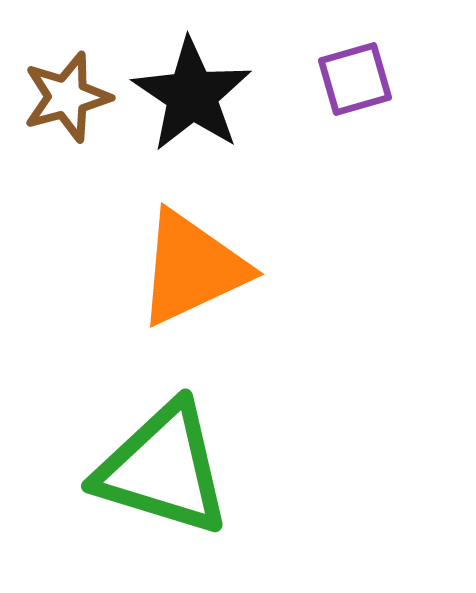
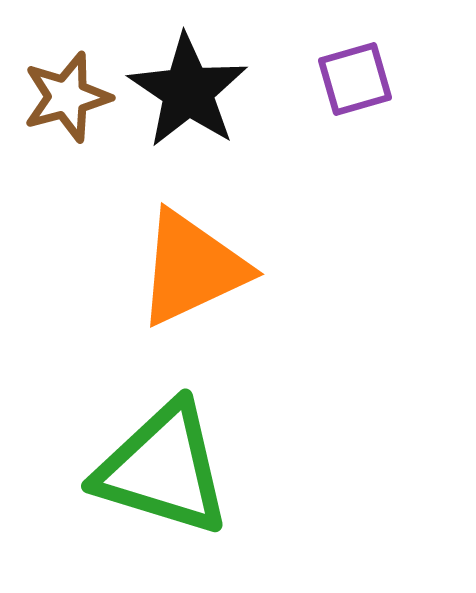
black star: moved 4 px left, 4 px up
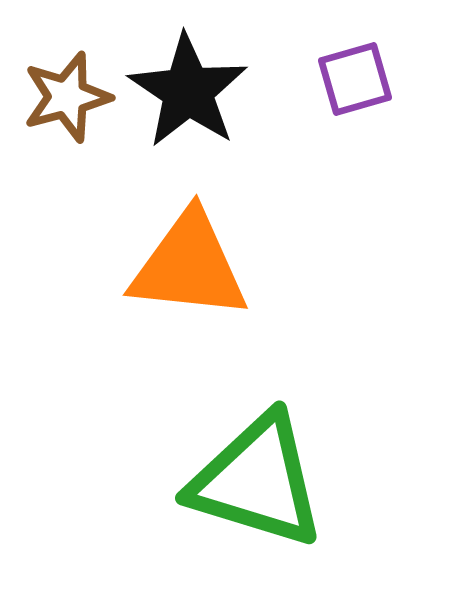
orange triangle: moved 3 px left, 2 px up; rotated 31 degrees clockwise
green triangle: moved 94 px right, 12 px down
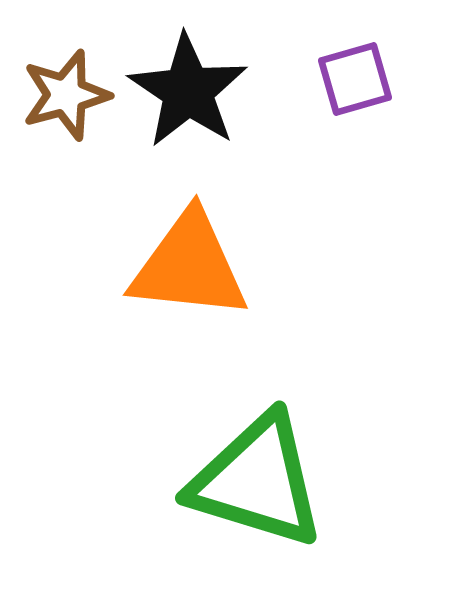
brown star: moved 1 px left, 2 px up
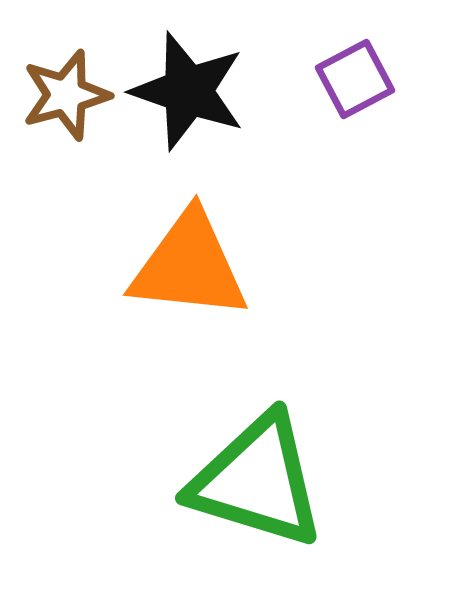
purple square: rotated 12 degrees counterclockwise
black star: rotated 15 degrees counterclockwise
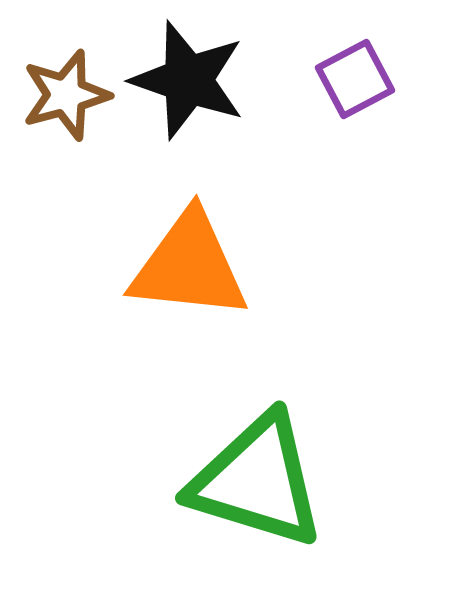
black star: moved 11 px up
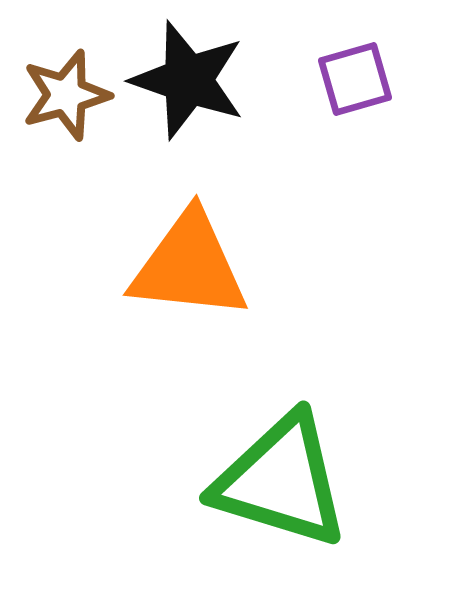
purple square: rotated 12 degrees clockwise
green triangle: moved 24 px right
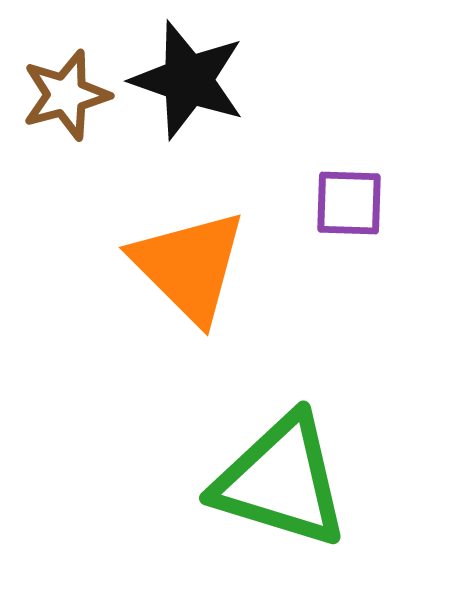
purple square: moved 6 px left, 124 px down; rotated 18 degrees clockwise
orange triangle: rotated 39 degrees clockwise
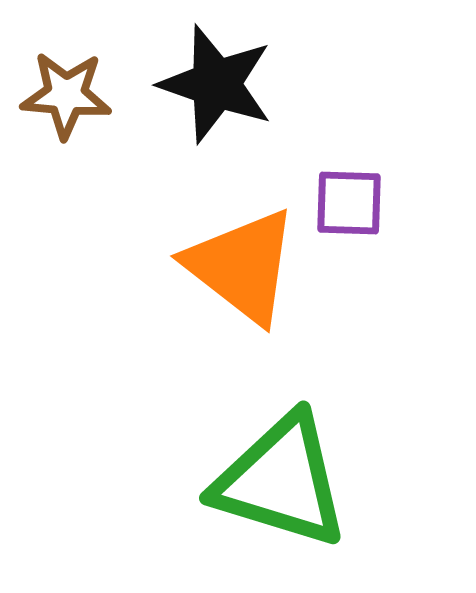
black star: moved 28 px right, 4 px down
brown star: rotated 20 degrees clockwise
orange triangle: moved 53 px right; rotated 7 degrees counterclockwise
